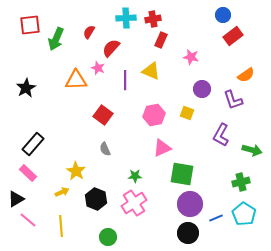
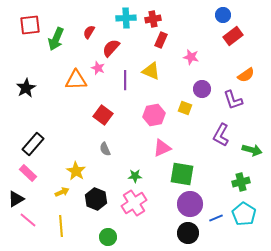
yellow square at (187, 113): moved 2 px left, 5 px up
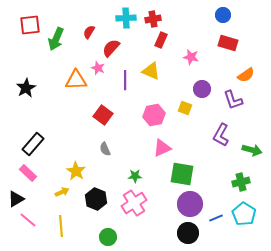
red rectangle at (233, 36): moved 5 px left, 7 px down; rotated 54 degrees clockwise
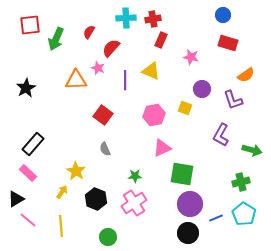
yellow arrow at (62, 192): rotated 32 degrees counterclockwise
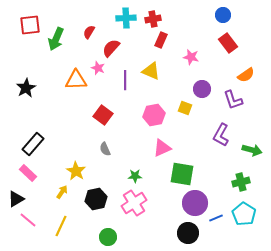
red rectangle at (228, 43): rotated 36 degrees clockwise
black hexagon at (96, 199): rotated 25 degrees clockwise
purple circle at (190, 204): moved 5 px right, 1 px up
yellow line at (61, 226): rotated 30 degrees clockwise
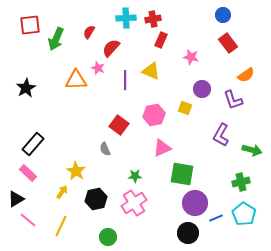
red square at (103, 115): moved 16 px right, 10 px down
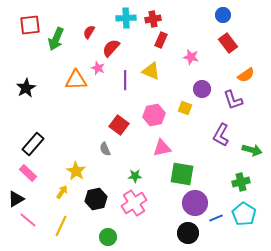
pink triangle at (162, 148): rotated 12 degrees clockwise
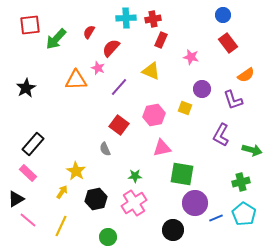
green arrow at (56, 39): rotated 20 degrees clockwise
purple line at (125, 80): moved 6 px left, 7 px down; rotated 42 degrees clockwise
black circle at (188, 233): moved 15 px left, 3 px up
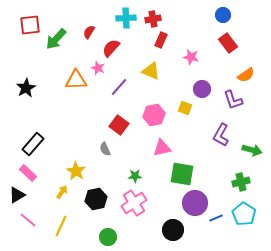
black triangle at (16, 199): moved 1 px right, 4 px up
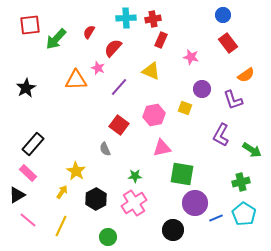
red semicircle at (111, 48): moved 2 px right
green arrow at (252, 150): rotated 18 degrees clockwise
black hexagon at (96, 199): rotated 15 degrees counterclockwise
